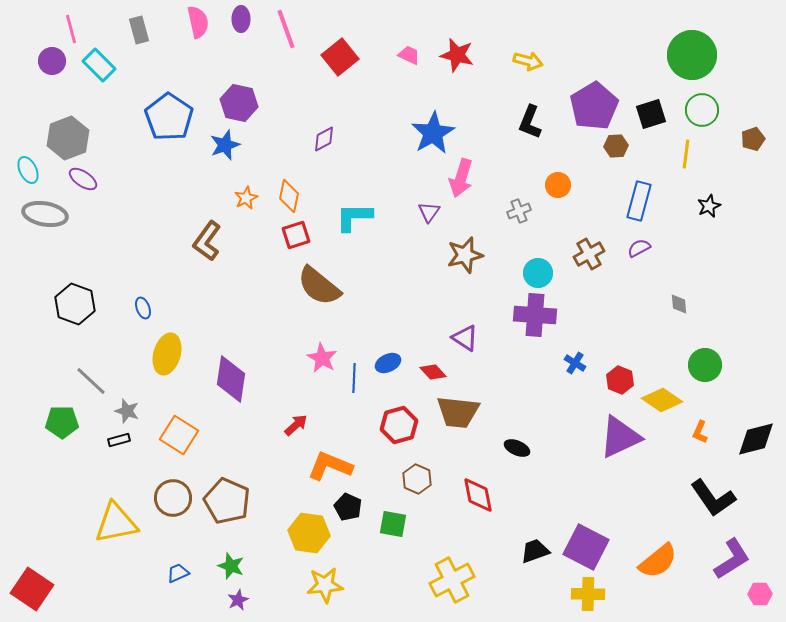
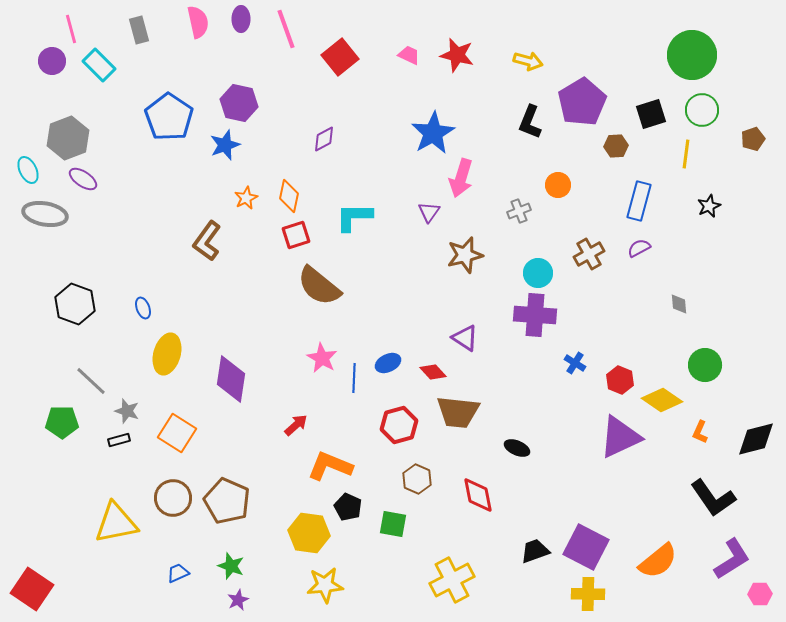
purple pentagon at (594, 106): moved 12 px left, 4 px up
orange square at (179, 435): moved 2 px left, 2 px up
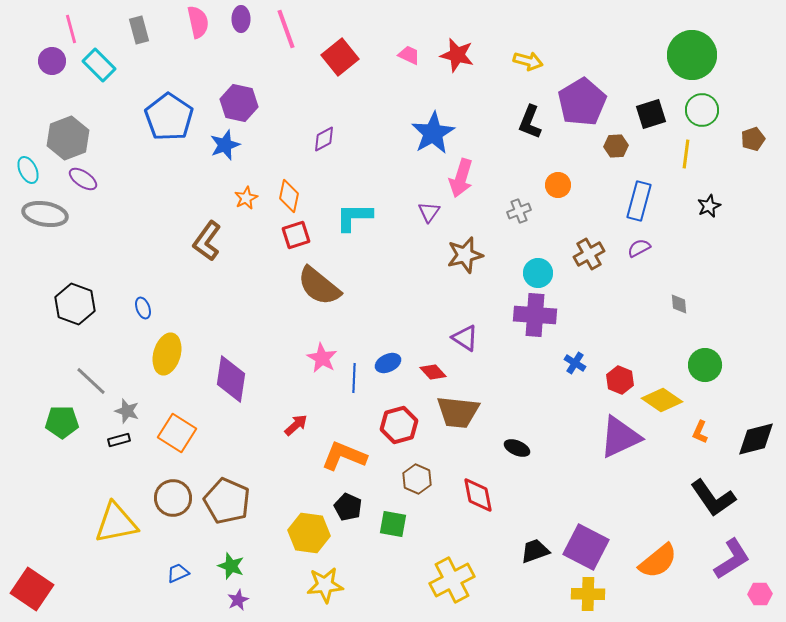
orange L-shape at (330, 466): moved 14 px right, 10 px up
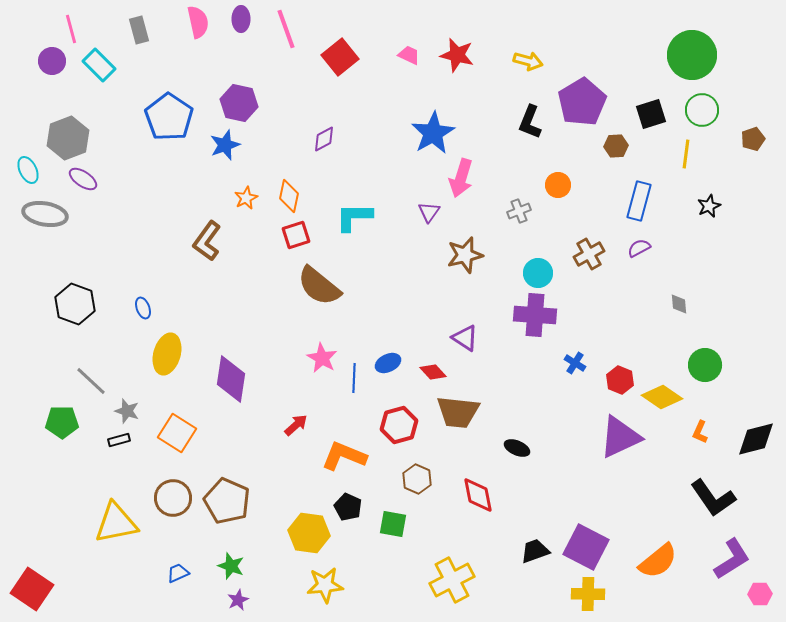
yellow diamond at (662, 400): moved 3 px up
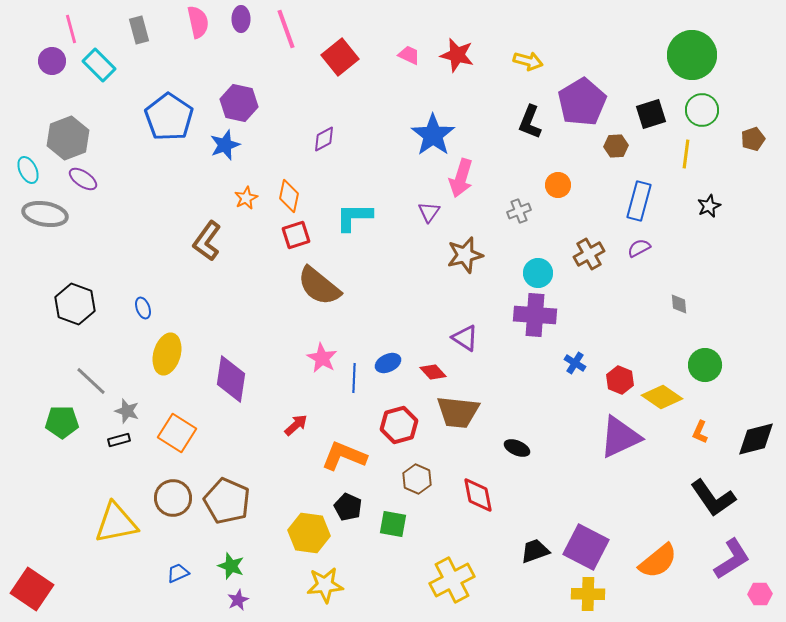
blue star at (433, 133): moved 2 px down; rotated 6 degrees counterclockwise
